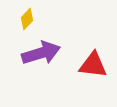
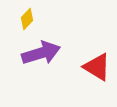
red triangle: moved 4 px right, 2 px down; rotated 24 degrees clockwise
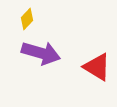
purple arrow: rotated 33 degrees clockwise
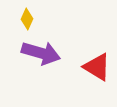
yellow diamond: rotated 20 degrees counterclockwise
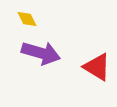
yellow diamond: rotated 50 degrees counterclockwise
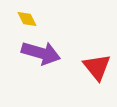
red triangle: rotated 20 degrees clockwise
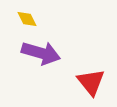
red triangle: moved 6 px left, 15 px down
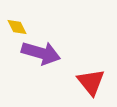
yellow diamond: moved 10 px left, 8 px down
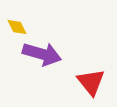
purple arrow: moved 1 px right, 1 px down
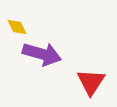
red triangle: rotated 12 degrees clockwise
